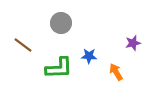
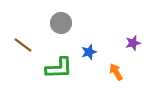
blue star: moved 4 px up; rotated 21 degrees counterclockwise
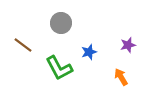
purple star: moved 5 px left, 2 px down
green L-shape: rotated 64 degrees clockwise
orange arrow: moved 5 px right, 5 px down
